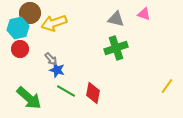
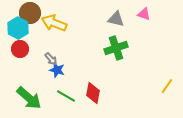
yellow arrow: rotated 40 degrees clockwise
cyan hexagon: rotated 20 degrees counterclockwise
green line: moved 5 px down
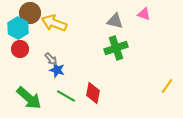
gray triangle: moved 1 px left, 2 px down
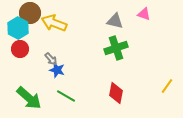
red diamond: moved 23 px right
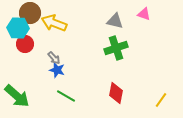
cyan hexagon: rotated 25 degrees counterclockwise
red circle: moved 5 px right, 5 px up
gray arrow: moved 3 px right, 1 px up
yellow line: moved 6 px left, 14 px down
green arrow: moved 12 px left, 2 px up
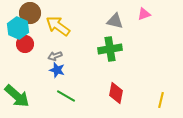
pink triangle: rotated 40 degrees counterclockwise
yellow arrow: moved 4 px right, 3 px down; rotated 15 degrees clockwise
cyan hexagon: rotated 20 degrees clockwise
green cross: moved 6 px left, 1 px down; rotated 10 degrees clockwise
gray arrow: moved 1 px right, 2 px up; rotated 112 degrees clockwise
yellow line: rotated 21 degrees counterclockwise
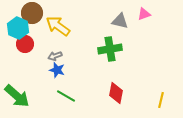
brown circle: moved 2 px right
gray triangle: moved 5 px right
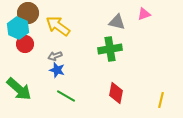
brown circle: moved 4 px left
gray triangle: moved 3 px left, 1 px down
green arrow: moved 2 px right, 7 px up
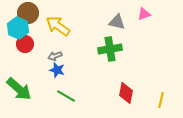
red diamond: moved 10 px right
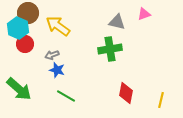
gray arrow: moved 3 px left, 1 px up
